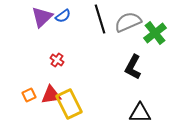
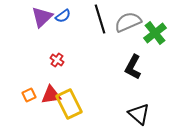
black triangle: moved 1 px left, 1 px down; rotated 40 degrees clockwise
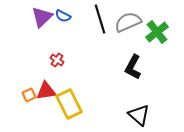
blue semicircle: rotated 63 degrees clockwise
green cross: moved 2 px right, 1 px up
red triangle: moved 5 px left, 4 px up
black triangle: moved 1 px down
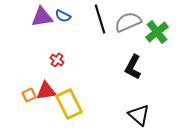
purple triangle: rotated 35 degrees clockwise
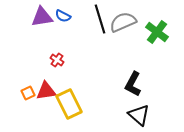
gray semicircle: moved 5 px left
green cross: rotated 15 degrees counterclockwise
black L-shape: moved 17 px down
orange square: moved 1 px left, 2 px up
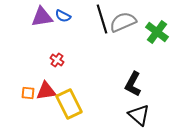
black line: moved 2 px right
orange square: rotated 32 degrees clockwise
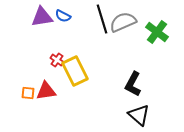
yellow rectangle: moved 6 px right, 33 px up
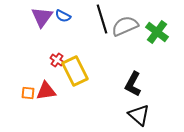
purple triangle: rotated 45 degrees counterclockwise
gray semicircle: moved 2 px right, 4 px down
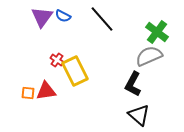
black line: rotated 24 degrees counterclockwise
gray semicircle: moved 24 px right, 30 px down
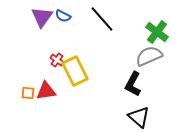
black triangle: moved 2 px down
